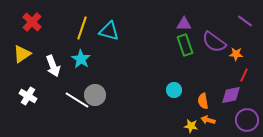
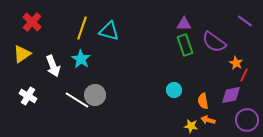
orange star: moved 9 px down; rotated 24 degrees clockwise
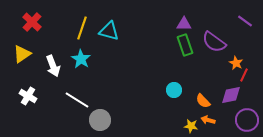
gray circle: moved 5 px right, 25 px down
orange semicircle: rotated 35 degrees counterclockwise
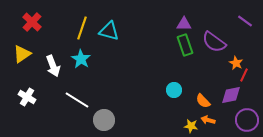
white cross: moved 1 px left, 1 px down
gray circle: moved 4 px right
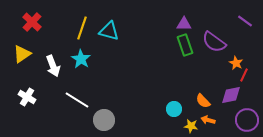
cyan circle: moved 19 px down
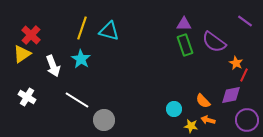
red cross: moved 1 px left, 13 px down
